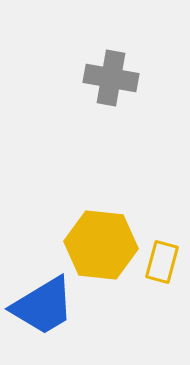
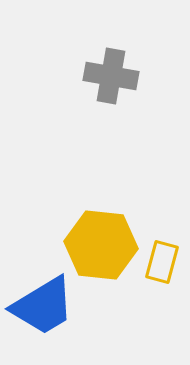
gray cross: moved 2 px up
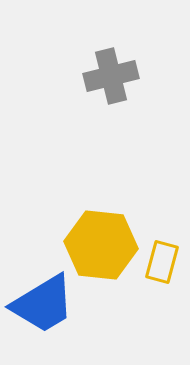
gray cross: rotated 24 degrees counterclockwise
blue trapezoid: moved 2 px up
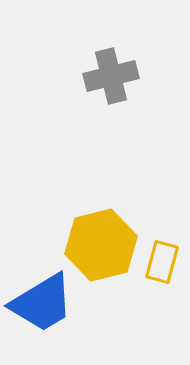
yellow hexagon: rotated 20 degrees counterclockwise
blue trapezoid: moved 1 px left, 1 px up
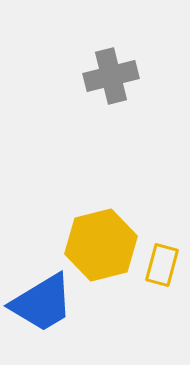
yellow rectangle: moved 3 px down
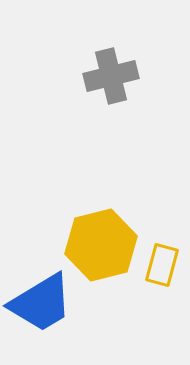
blue trapezoid: moved 1 px left
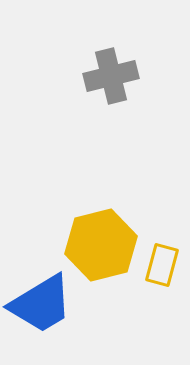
blue trapezoid: moved 1 px down
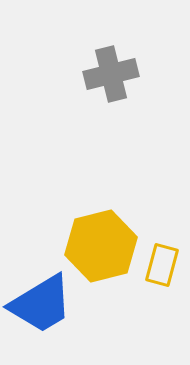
gray cross: moved 2 px up
yellow hexagon: moved 1 px down
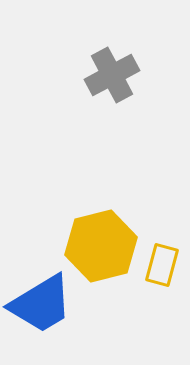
gray cross: moved 1 px right, 1 px down; rotated 14 degrees counterclockwise
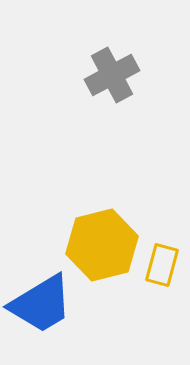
yellow hexagon: moved 1 px right, 1 px up
